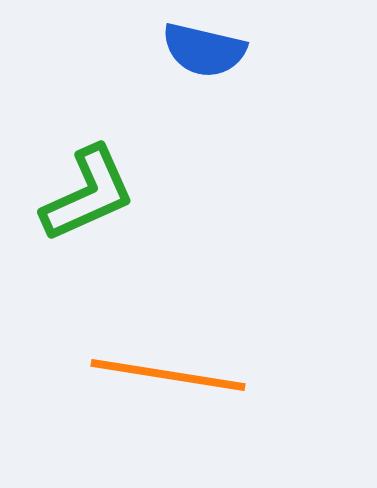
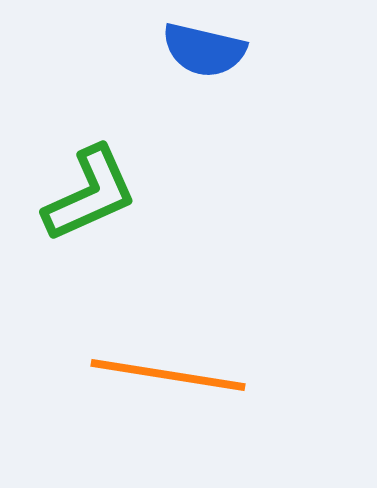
green L-shape: moved 2 px right
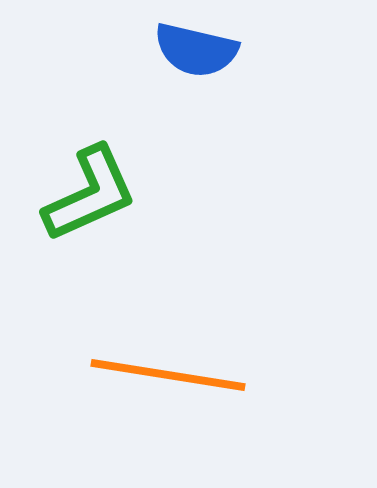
blue semicircle: moved 8 px left
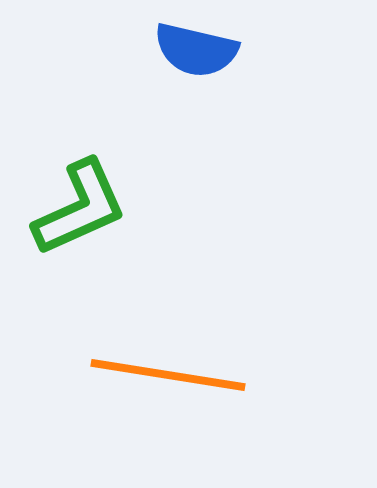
green L-shape: moved 10 px left, 14 px down
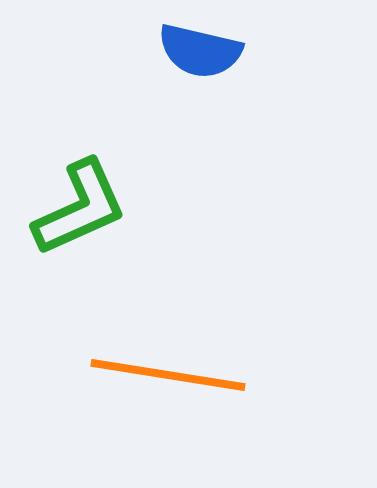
blue semicircle: moved 4 px right, 1 px down
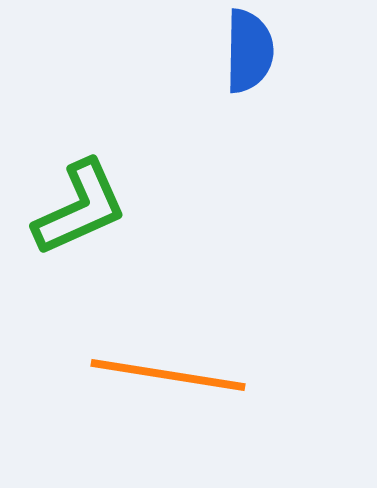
blue semicircle: moved 49 px right; rotated 102 degrees counterclockwise
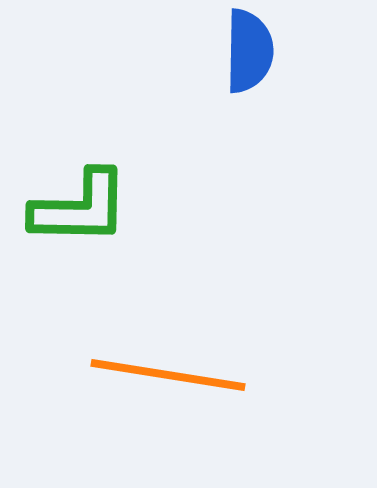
green L-shape: rotated 25 degrees clockwise
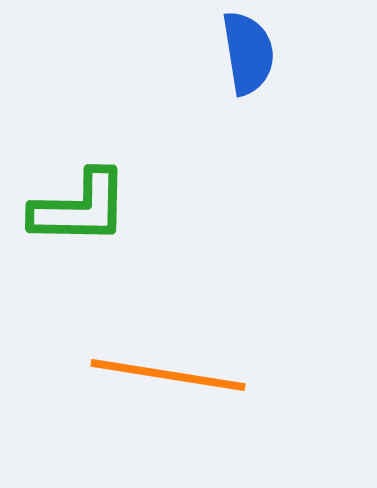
blue semicircle: moved 1 px left, 2 px down; rotated 10 degrees counterclockwise
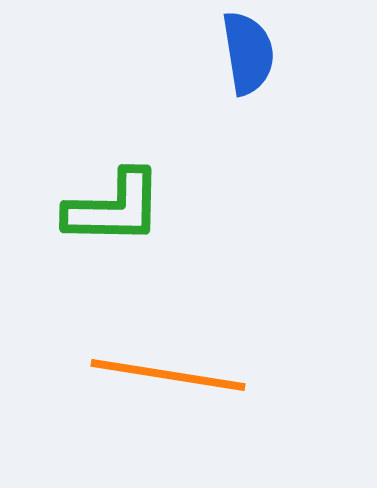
green L-shape: moved 34 px right
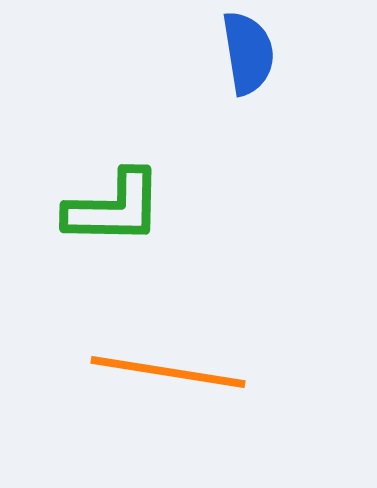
orange line: moved 3 px up
